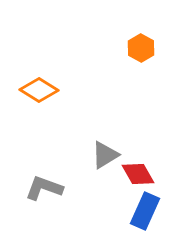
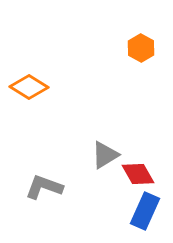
orange diamond: moved 10 px left, 3 px up
gray L-shape: moved 1 px up
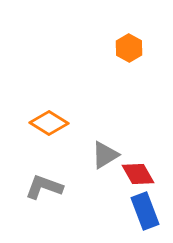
orange hexagon: moved 12 px left
orange diamond: moved 20 px right, 36 px down
blue rectangle: rotated 45 degrees counterclockwise
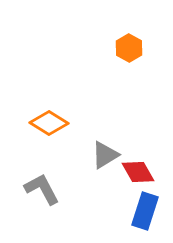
red diamond: moved 2 px up
gray L-shape: moved 2 px left, 2 px down; rotated 42 degrees clockwise
blue rectangle: rotated 39 degrees clockwise
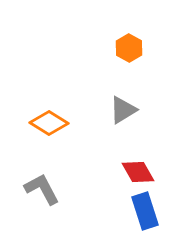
gray triangle: moved 18 px right, 45 px up
blue rectangle: rotated 36 degrees counterclockwise
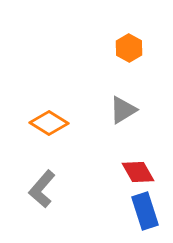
gray L-shape: rotated 111 degrees counterclockwise
